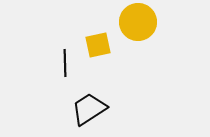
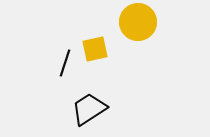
yellow square: moved 3 px left, 4 px down
black line: rotated 20 degrees clockwise
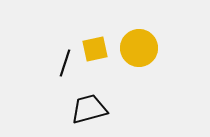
yellow circle: moved 1 px right, 26 px down
black trapezoid: rotated 18 degrees clockwise
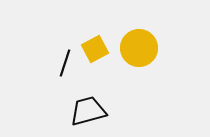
yellow square: rotated 16 degrees counterclockwise
black trapezoid: moved 1 px left, 2 px down
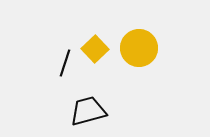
yellow square: rotated 16 degrees counterclockwise
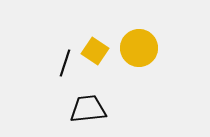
yellow square: moved 2 px down; rotated 12 degrees counterclockwise
black trapezoid: moved 2 px up; rotated 9 degrees clockwise
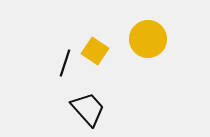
yellow circle: moved 9 px right, 9 px up
black trapezoid: rotated 54 degrees clockwise
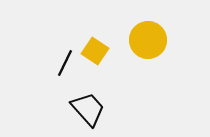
yellow circle: moved 1 px down
black line: rotated 8 degrees clockwise
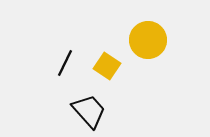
yellow square: moved 12 px right, 15 px down
black trapezoid: moved 1 px right, 2 px down
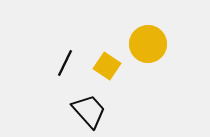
yellow circle: moved 4 px down
